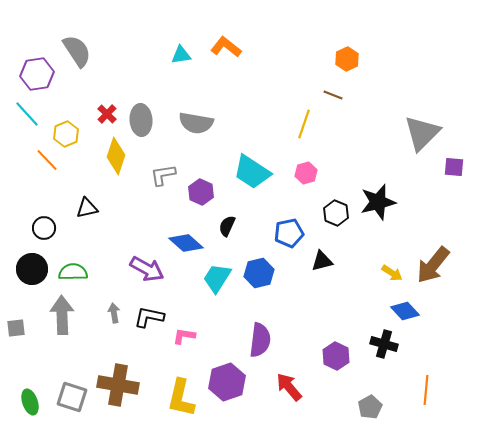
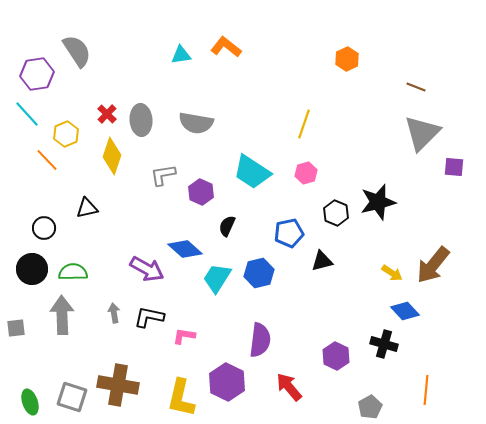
brown line at (333, 95): moved 83 px right, 8 px up
yellow diamond at (116, 156): moved 4 px left
blue diamond at (186, 243): moved 1 px left, 6 px down
purple hexagon at (227, 382): rotated 15 degrees counterclockwise
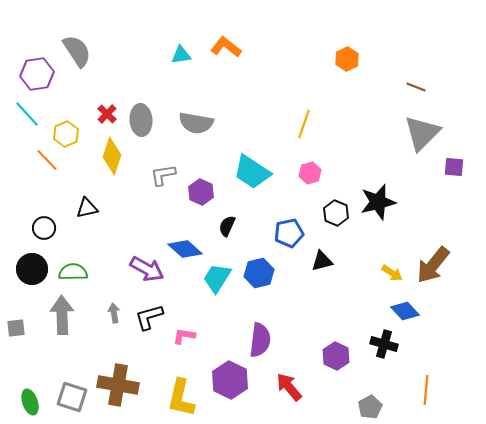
pink hexagon at (306, 173): moved 4 px right
black L-shape at (149, 317): rotated 28 degrees counterclockwise
purple hexagon at (227, 382): moved 3 px right, 2 px up
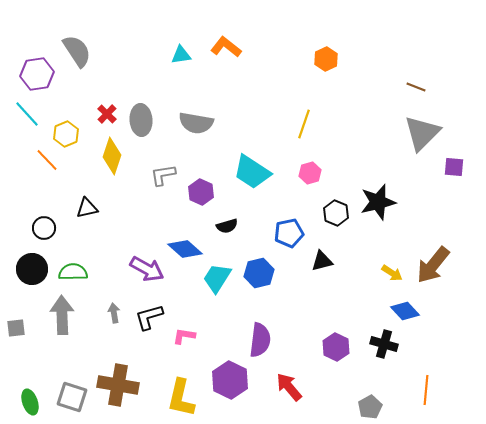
orange hexagon at (347, 59): moved 21 px left
black semicircle at (227, 226): rotated 130 degrees counterclockwise
purple hexagon at (336, 356): moved 9 px up
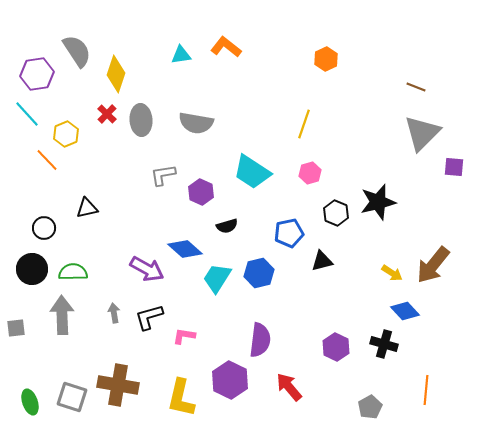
yellow diamond at (112, 156): moved 4 px right, 82 px up
